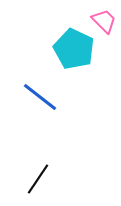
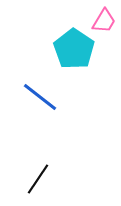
pink trapezoid: rotated 76 degrees clockwise
cyan pentagon: rotated 9 degrees clockwise
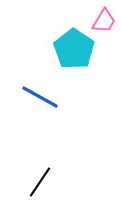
blue line: rotated 9 degrees counterclockwise
black line: moved 2 px right, 3 px down
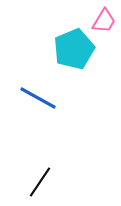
cyan pentagon: rotated 15 degrees clockwise
blue line: moved 2 px left, 1 px down
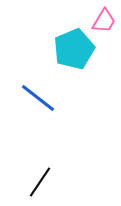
blue line: rotated 9 degrees clockwise
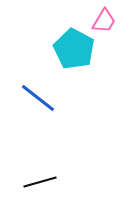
cyan pentagon: rotated 21 degrees counterclockwise
black line: rotated 40 degrees clockwise
